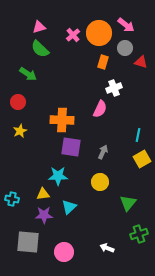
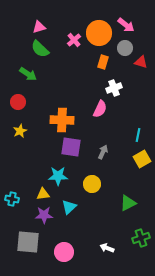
pink cross: moved 1 px right, 5 px down
yellow circle: moved 8 px left, 2 px down
green triangle: rotated 24 degrees clockwise
green cross: moved 2 px right, 4 px down
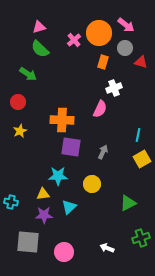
cyan cross: moved 1 px left, 3 px down
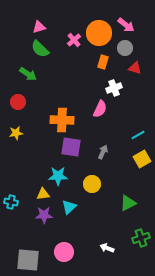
red triangle: moved 6 px left, 6 px down
yellow star: moved 4 px left, 2 px down; rotated 16 degrees clockwise
cyan line: rotated 48 degrees clockwise
gray square: moved 18 px down
